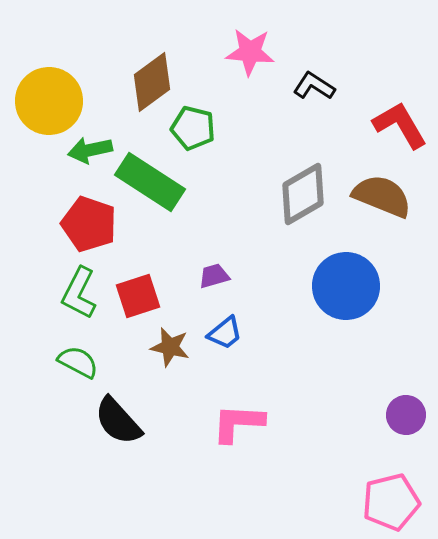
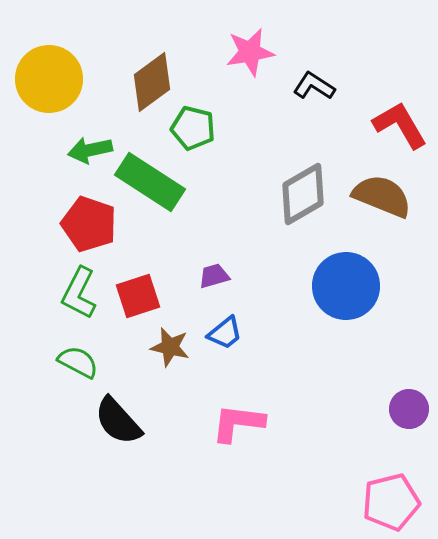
pink star: rotated 15 degrees counterclockwise
yellow circle: moved 22 px up
purple circle: moved 3 px right, 6 px up
pink L-shape: rotated 4 degrees clockwise
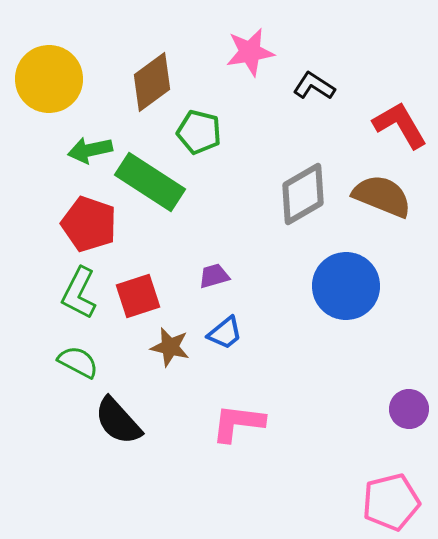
green pentagon: moved 6 px right, 4 px down
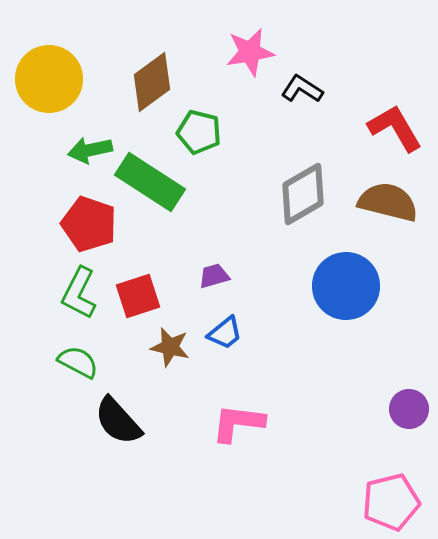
black L-shape: moved 12 px left, 3 px down
red L-shape: moved 5 px left, 3 px down
brown semicircle: moved 6 px right, 6 px down; rotated 8 degrees counterclockwise
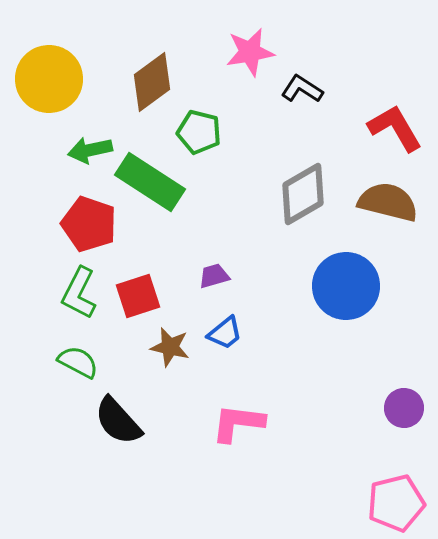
purple circle: moved 5 px left, 1 px up
pink pentagon: moved 5 px right, 1 px down
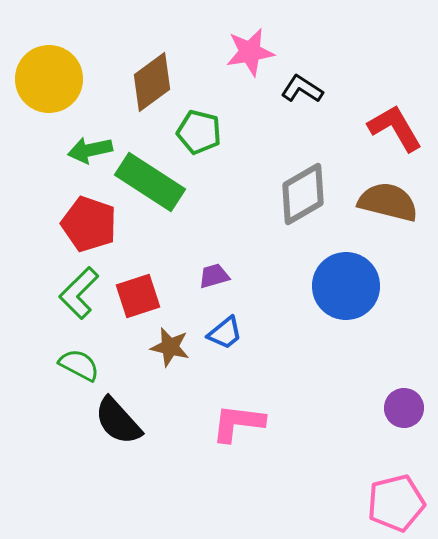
green L-shape: rotated 18 degrees clockwise
green semicircle: moved 1 px right, 3 px down
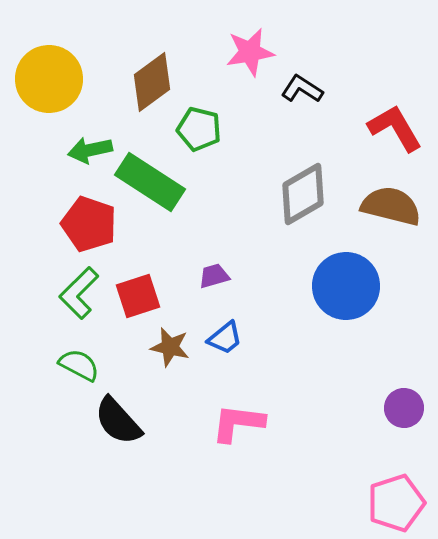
green pentagon: moved 3 px up
brown semicircle: moved 3 px right, 4 px down
blue trapezoid: moved 5 px down
pink pentagon: rotated 4 degrees counterclockwise
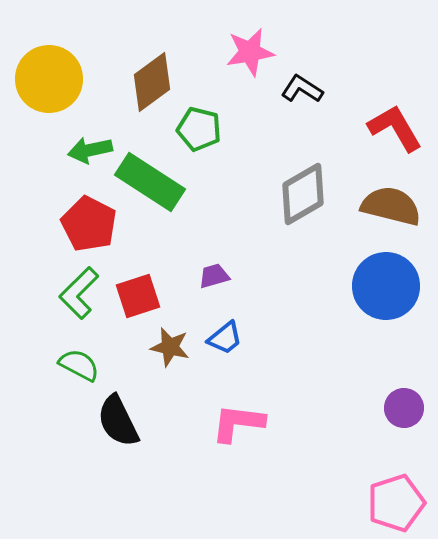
red pentagon: rotated 8 degrees clockwise
blue circle: moved 40 px right
black semicircle: rotated 16 degrees clockwise
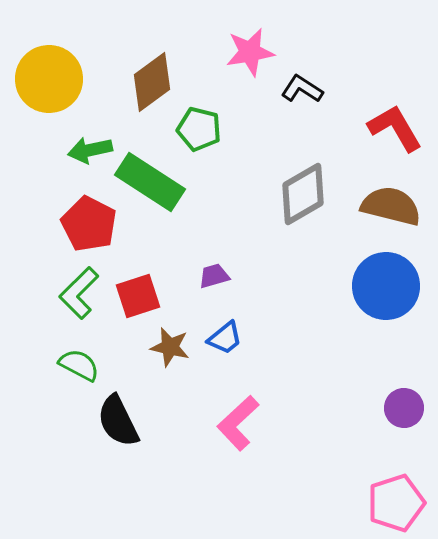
pink L-shape: rotated 50 degrees counterclockwise
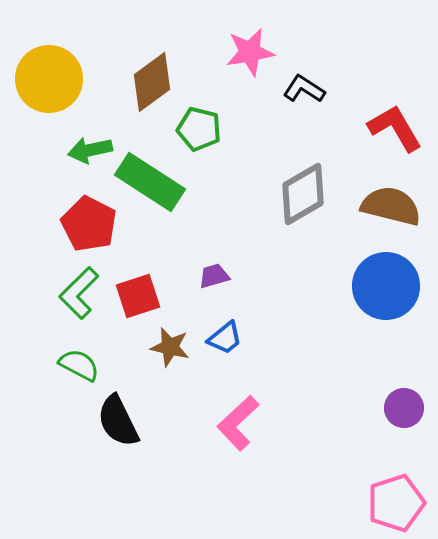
black L-shape: moved 2 px right
